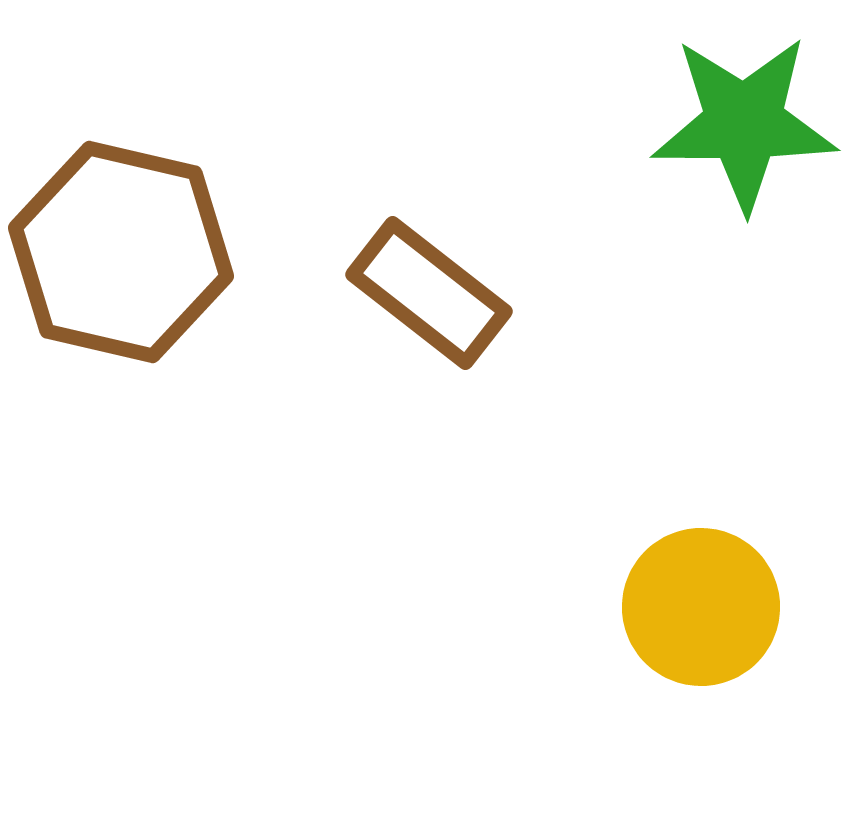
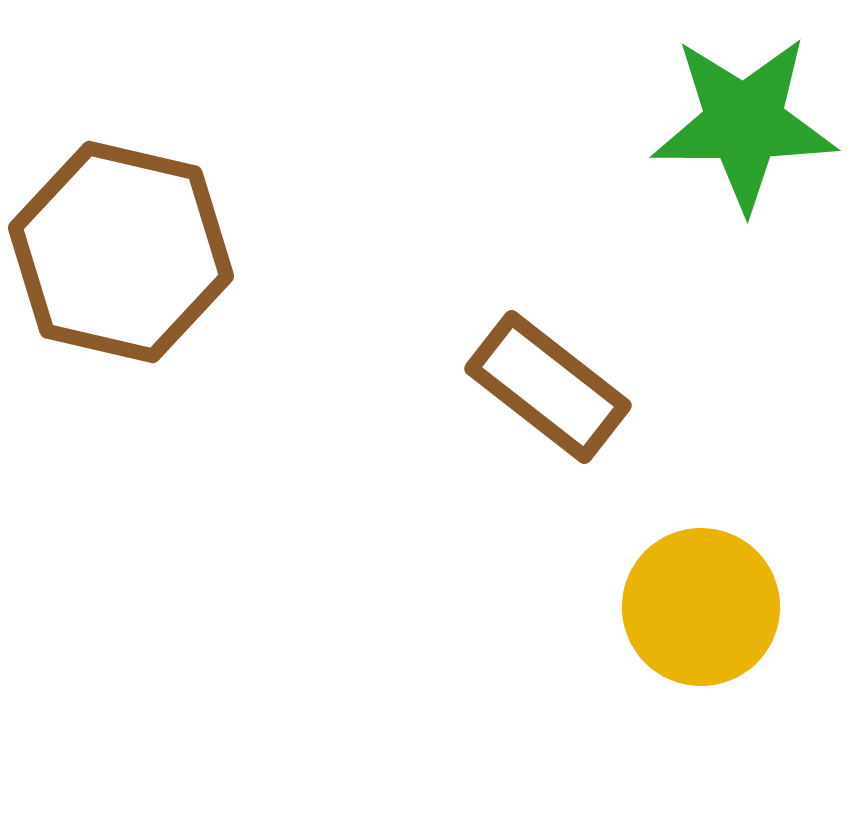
brown rectangle: moved 119 px right, 94 px down
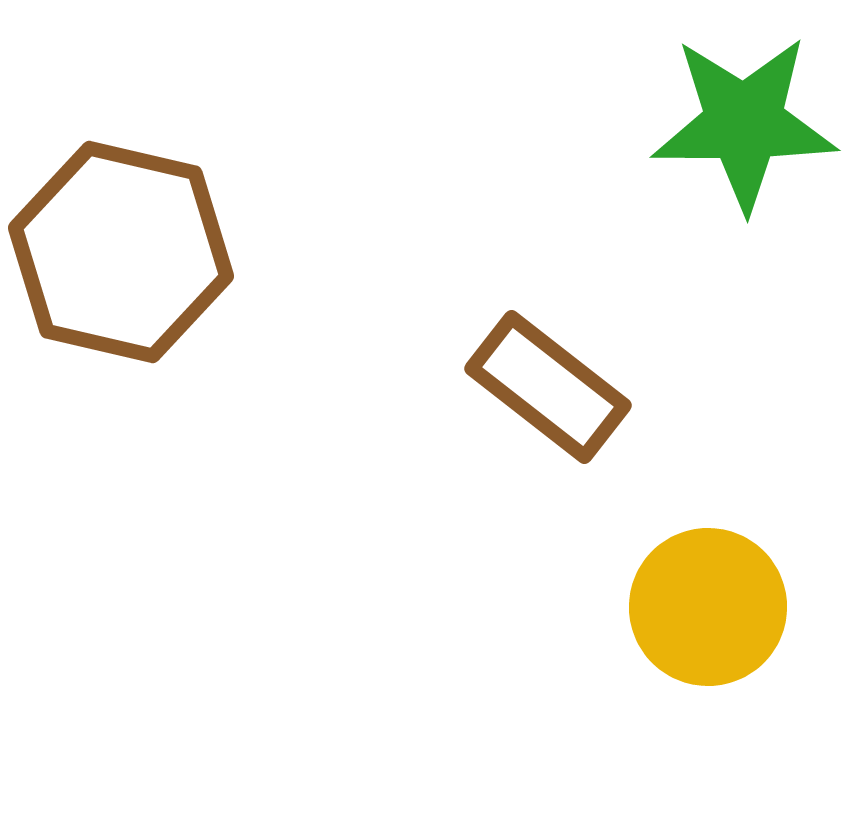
yellow circle: moved 7 px right
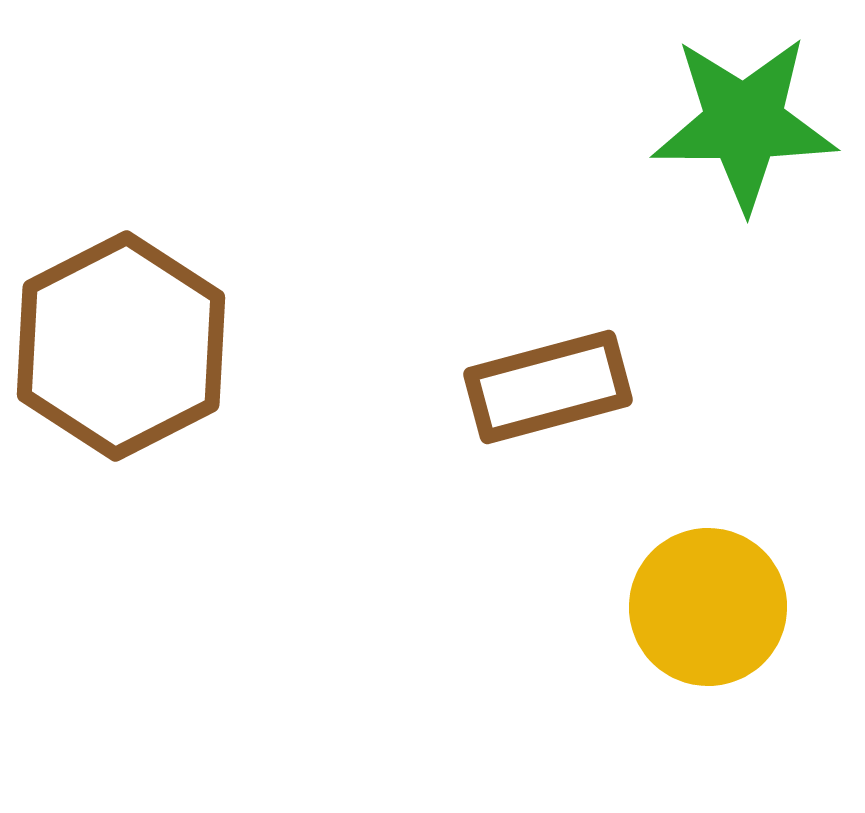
brown hexagon: moved 94 px down; rotated 20 degrees clockwise
brown rectangle: rotated 53 degrees counterclockwise
